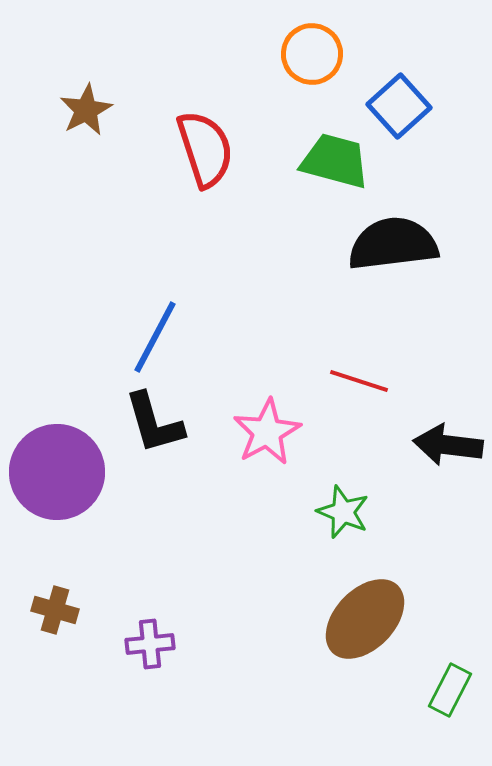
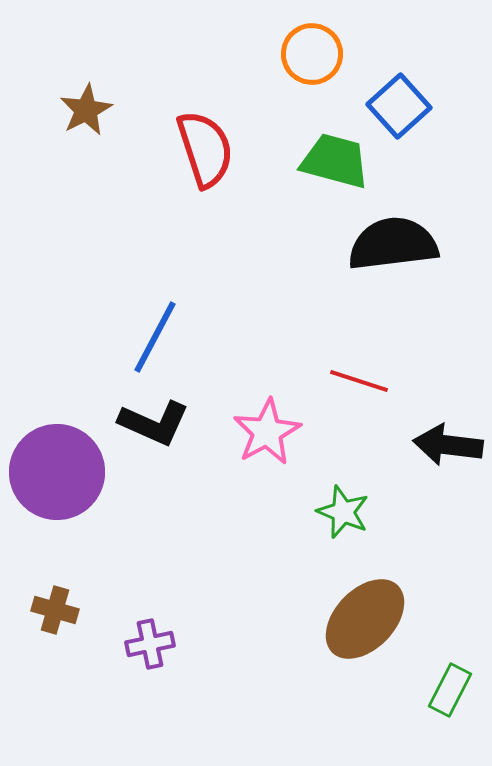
black L-shape: rotated 50 degrees counterclockwise
purple cross: rotated 6 degrees counterclockwise
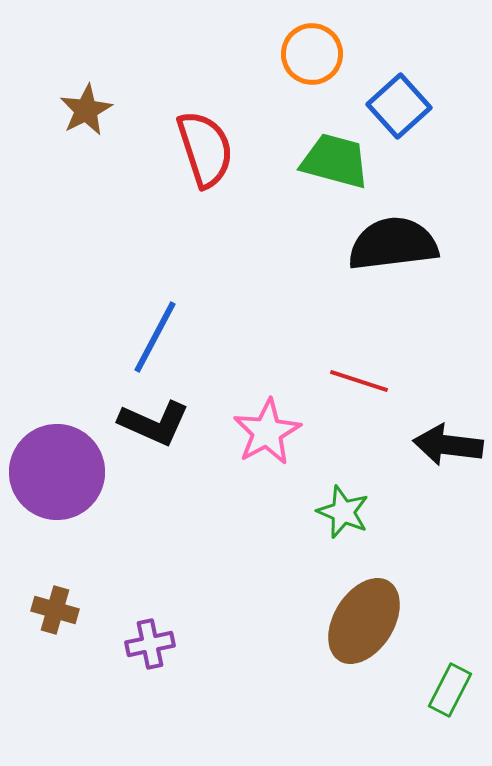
brown ellipse: moved 1 px left, 2 px down; rotated 12 degrees counterclockwise
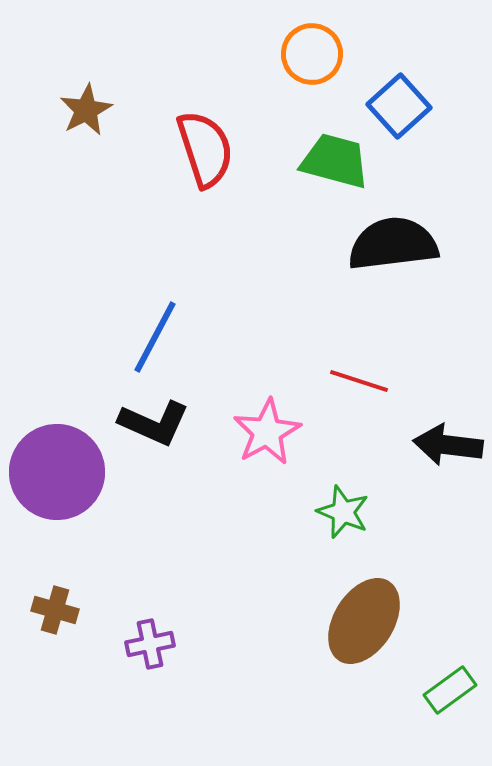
green rectangle: rotated 27 degrees clockwise
